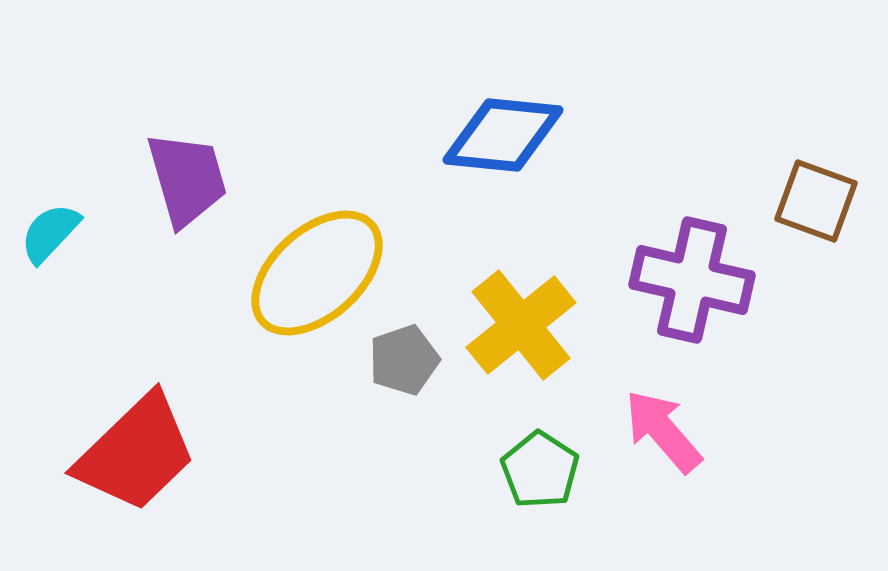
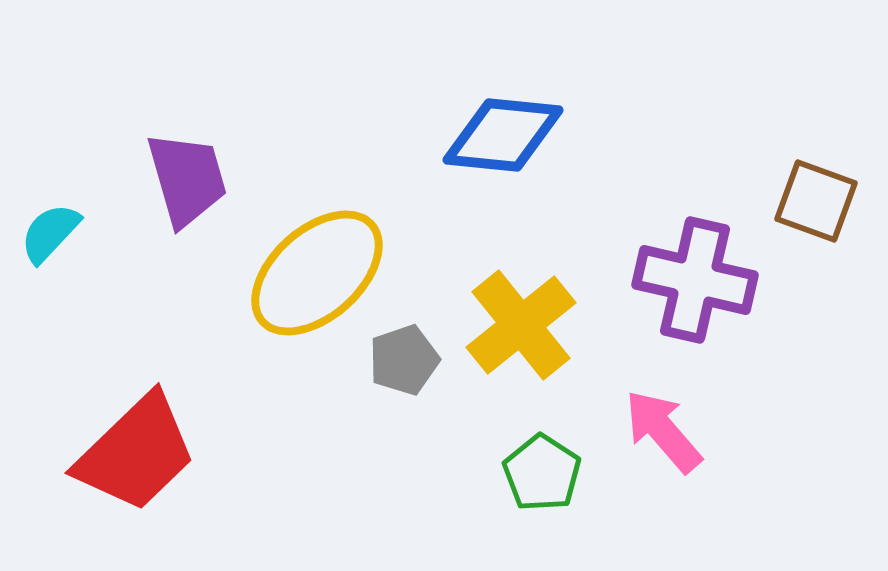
purple cross: moved 3 px right
green pentagon: moved 2 px right, 3 px down
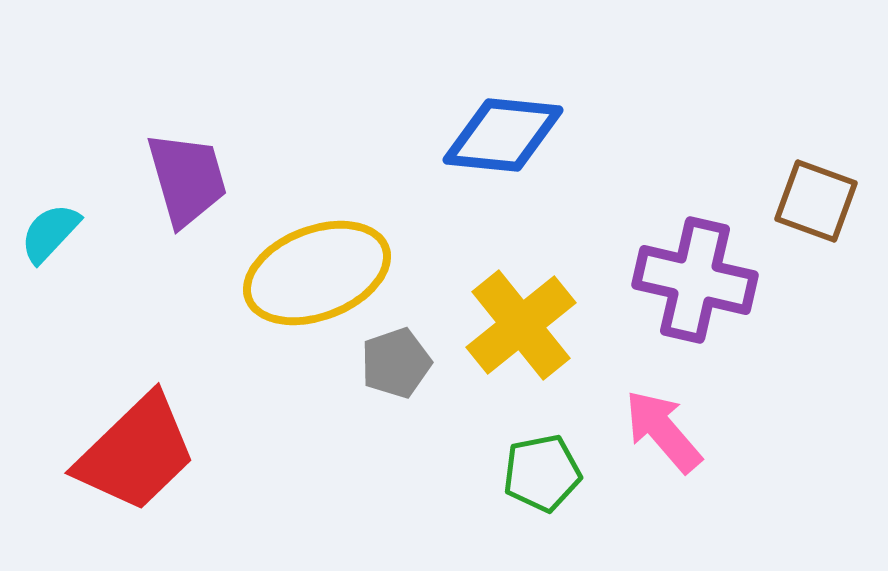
yellow ellipse: rotated 21 degrees clockwise
gray pentagon: moved 8 px left, 3 px down
green pentagon: rotated 28 degrees clockwise
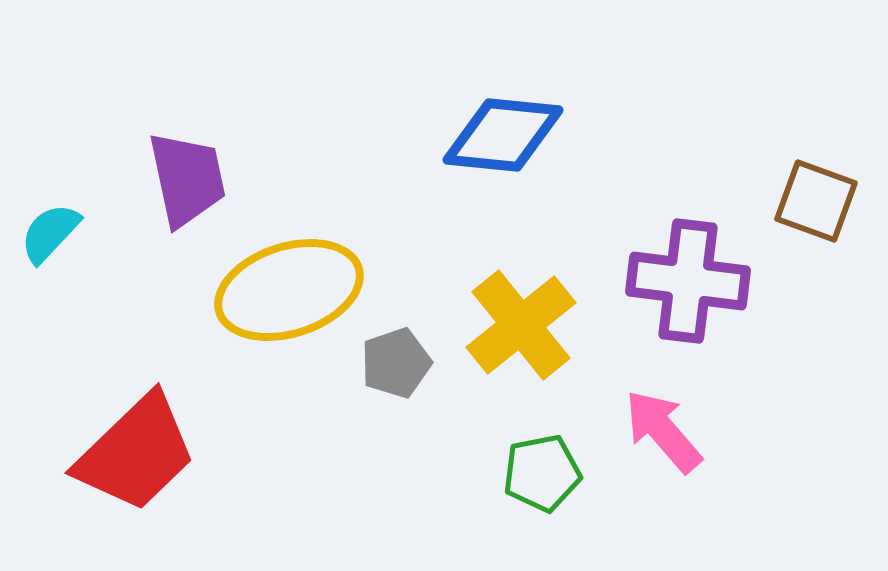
purple trapezoid: rotated 4 degrees clockwise
yellow ellipse: moved 28 px left, 17 px down; rotated 3 degrees clockwise
purple cross: moved 7 px left, 1 px down; rotated 6 degrees counterclockwise
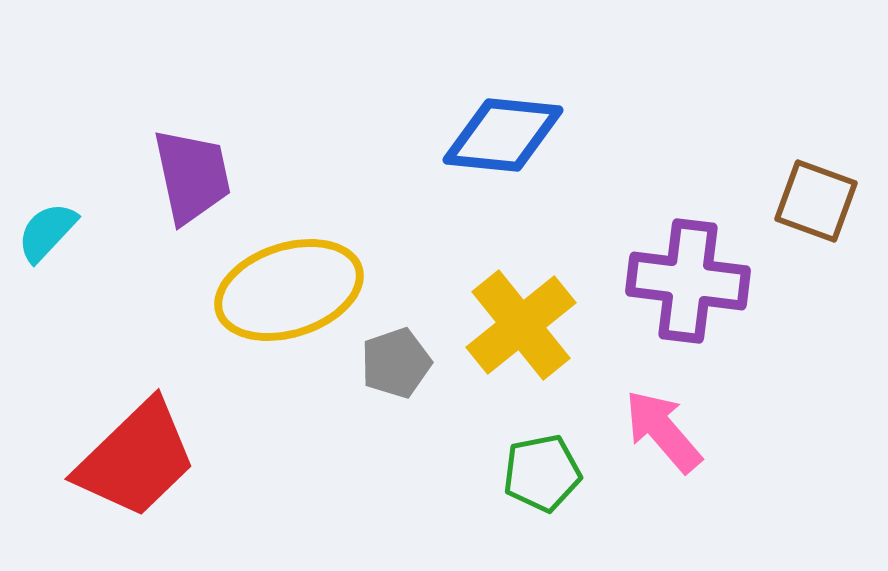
purple trapezoid: moved 5 px right, 3 px up
cyan semicircle: moved 3 px left, 1 px up
red trapezoid: moved 6 px down
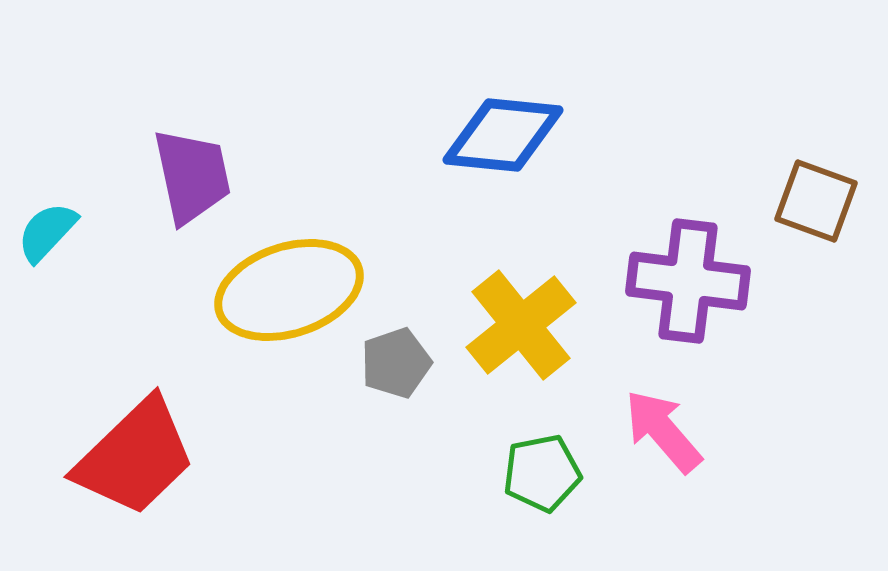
red trapezoid: moved 1 px left, 2 px up
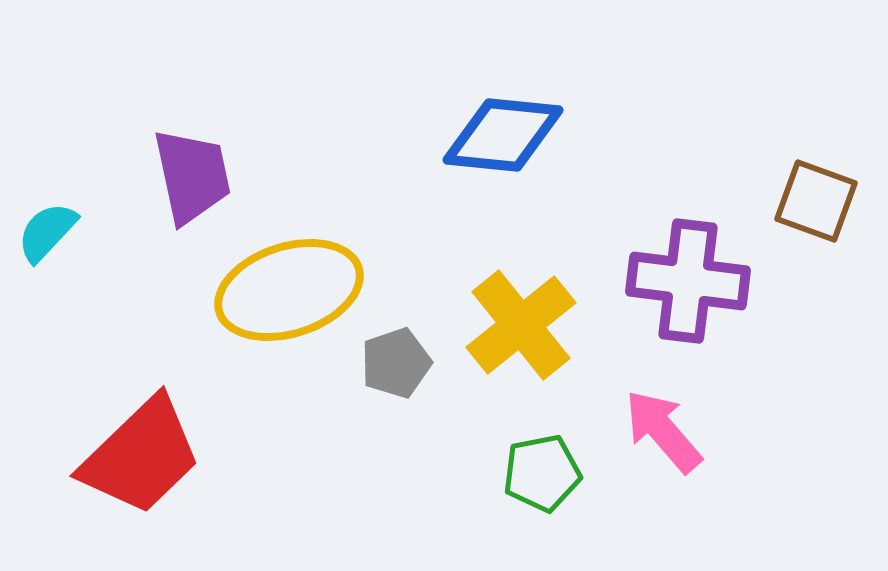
red trapezoid: moved 6 px right, 1 px up
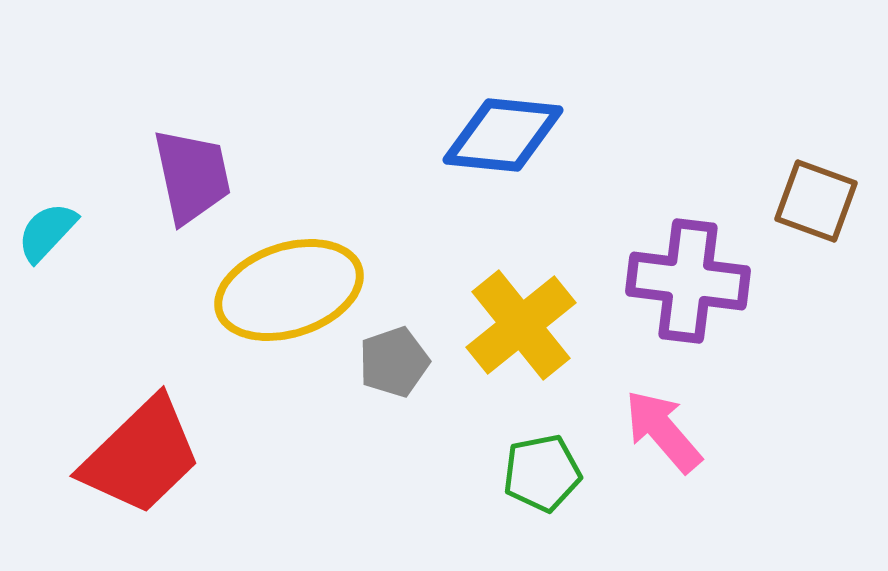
gray pentagon: moved 2 px left, 1 px up
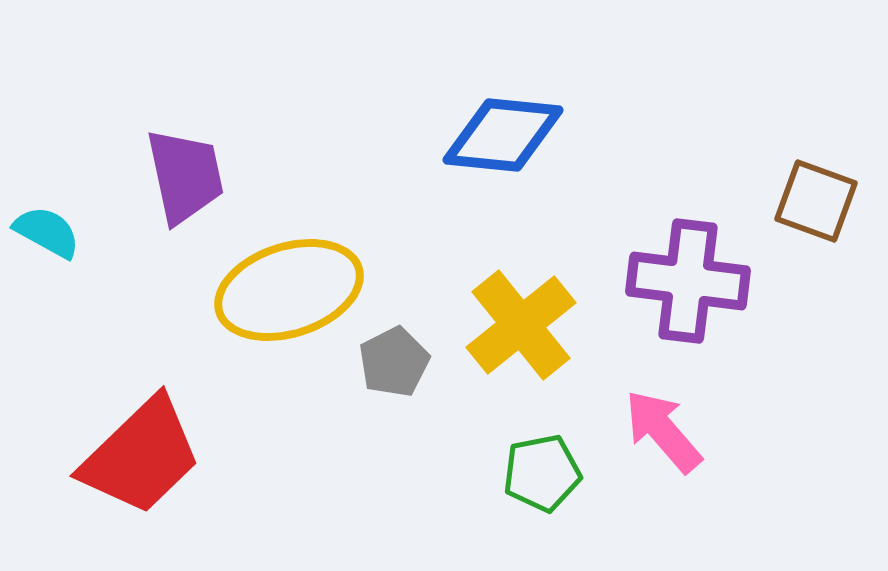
purple trapezoid: moved 7 px left
cyan semicircle: rotated 76 degrees clockwise
gray pentagon: rotated 8 degrees counterclockwise
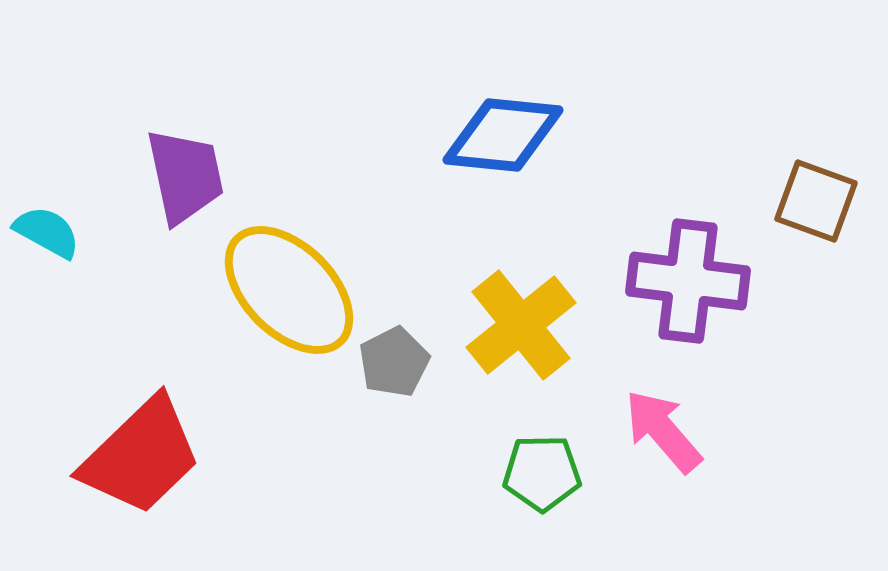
yellow ellipse: rotated 63 degrees clockwise
green pentagon: rotated 10 degrees clockwise
